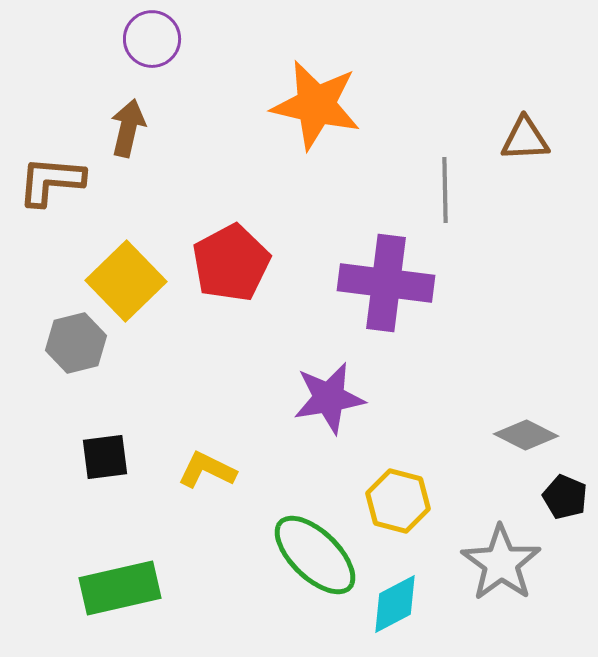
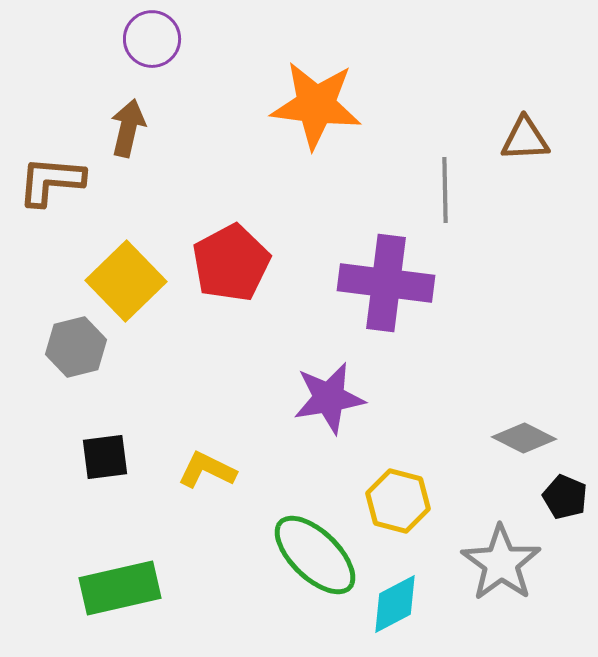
orange star: rotated 6 degrees counterclockwise
gray hexagon: moved 4 px down
gray diamond: moved 2 px left, 3 px down
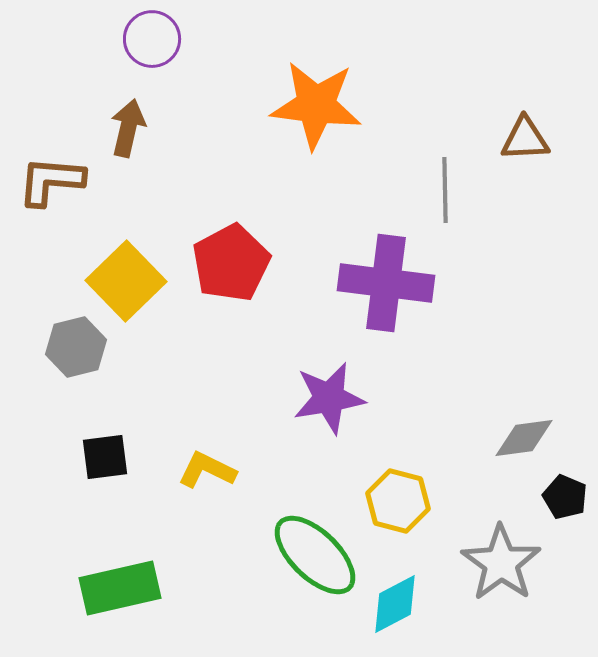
gray diamond: rotated 34 degrees counterclockwise
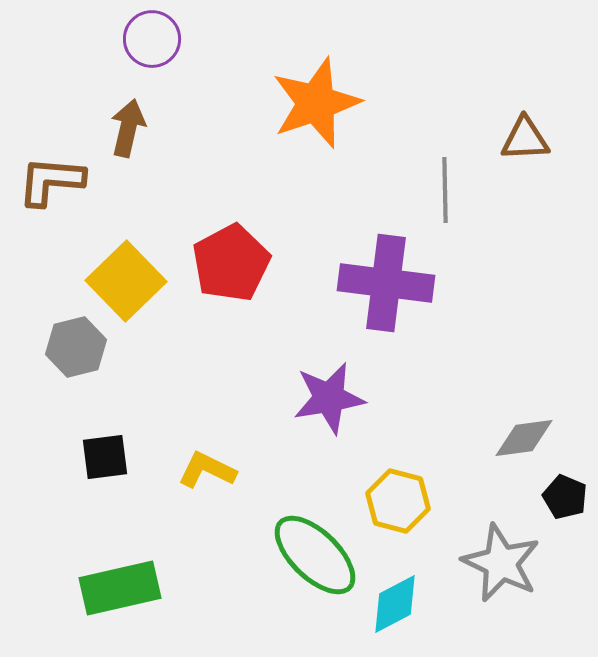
orange star: moved 2 px up; rotated 26 degrees counterclockwise
gray star: rotated 10 degrees counterclockwise
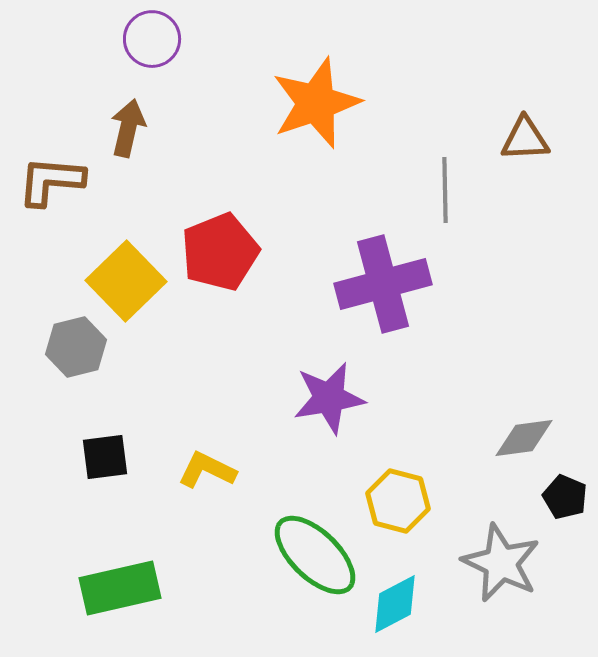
red pentagon: moved 11 px left, 11 px up; rotated 6 degrees clockwise
purple cross: moved 3 px left, 1 px down; rotated 22 degrees counterclockwise
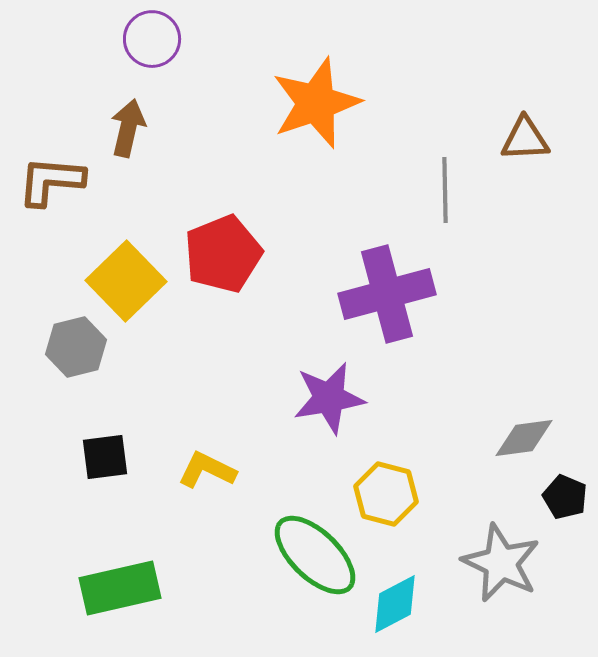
red pentagon: moved 3 px right, 2 px down
purple cross: moved 4 px right, 10 px down
yellow hexagon: moved 12 px left, 7 px up
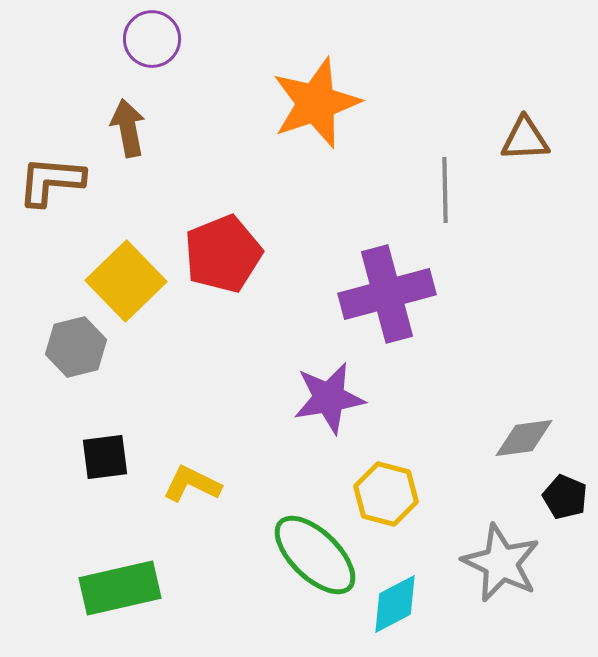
brown arrow: rotated 24 degrees counterclockwise
yellow L-shape: moved 15 px left, 14 px down
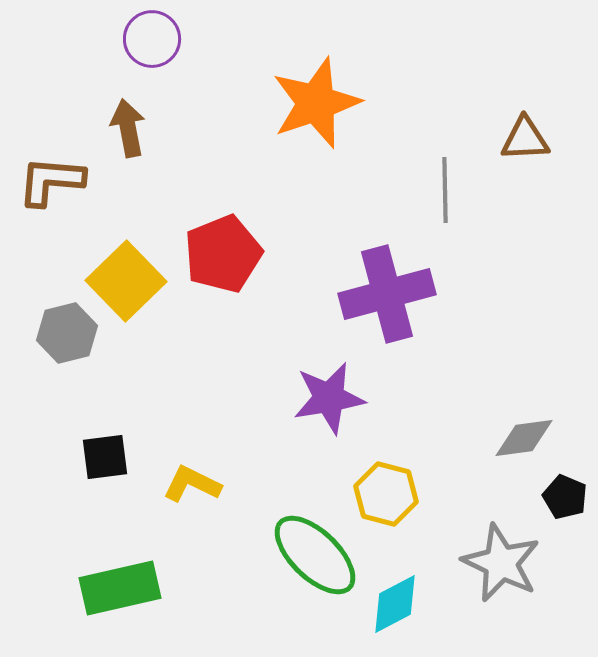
gray hexagon: moved 9 px left, 14 px up
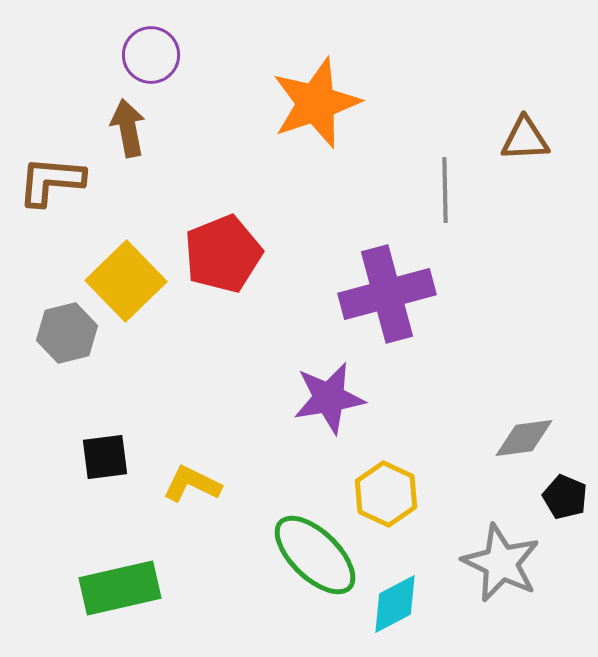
purple circle: moved 1 px left, 16 px down
yellow hexagon: rotated 10 degrees clockwise
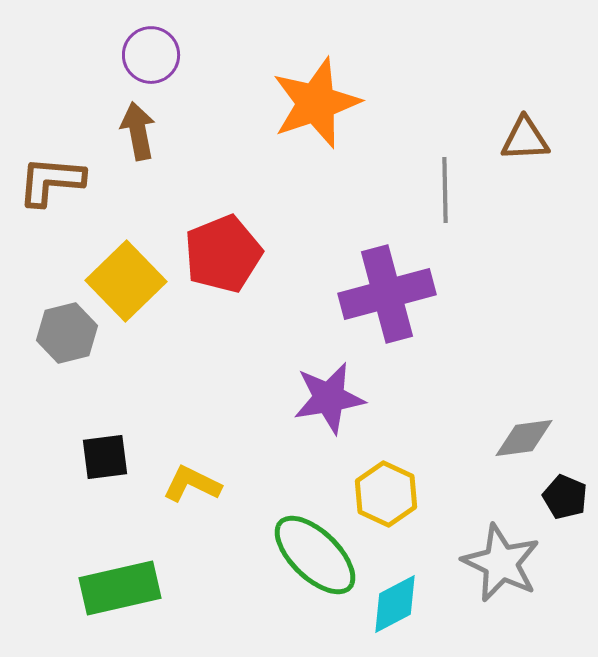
brown arrow: moved 10 px right, 3 px down
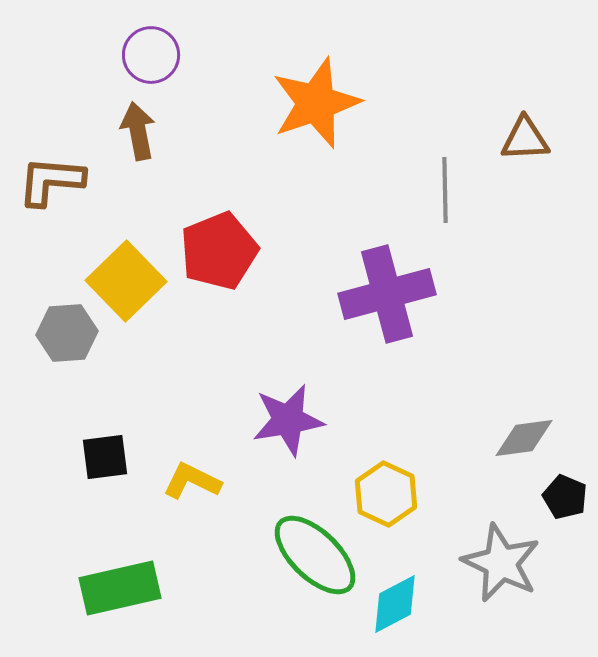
red pentagon: moved 4 px left, 3 px up
gray hexagon: rotated 10 degrees clockwise
purple star: moved 41 px left, 22 px down
yellow L-shape: moved 3 px up
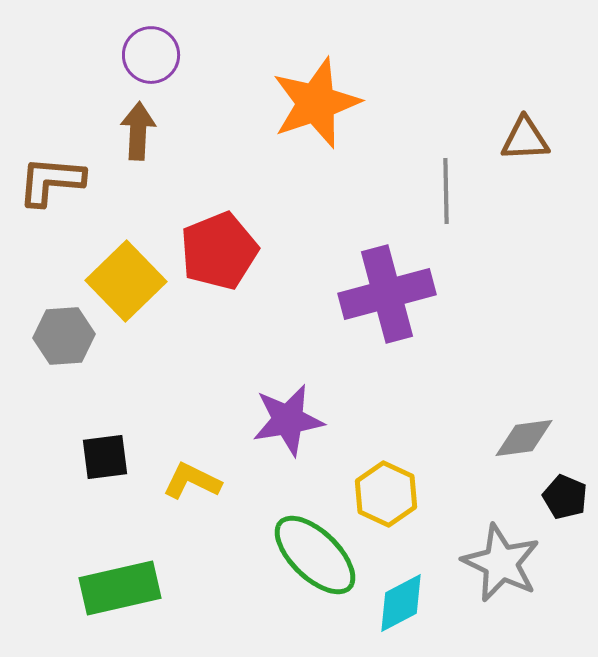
brown arrow: rotated 14 degrees clockwise
gray line: moved 1 px right, 1 px down
gray hexagon: moved 3 px left, 3 px down
cyan diamond: moved 6 px right, 1 px up
